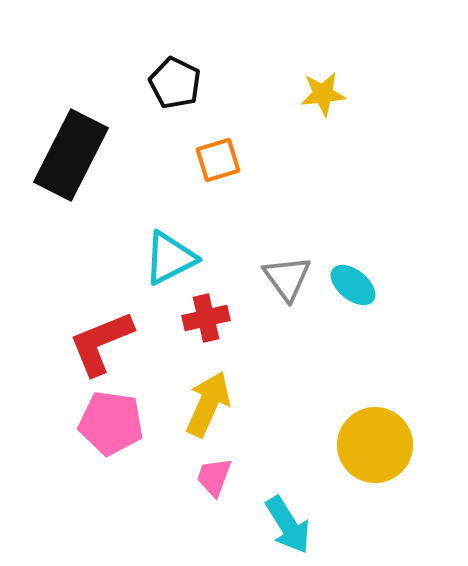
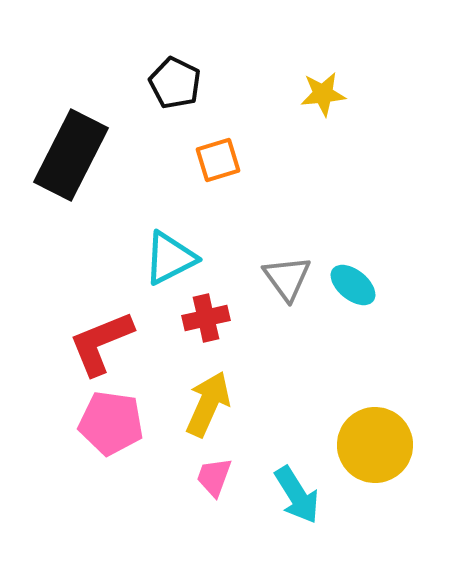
cyan arrow: moved 9 px right, 30 px up
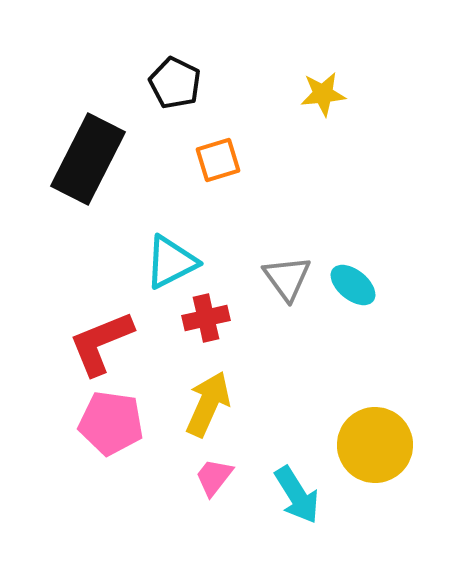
black rectangle: moved 17 px right, 4 px down
cyan triangle: moved 1 px right, 4 px down
pink trapezoid: rotated 18 degrees clockwise
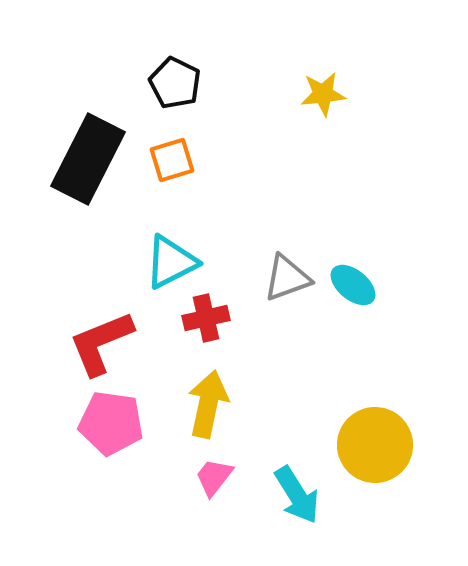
orange square: moved 46 px left
gray triangle: rotated 46 degrees clockwise
yellow arrow: rotated 12 degrees counterclockwise
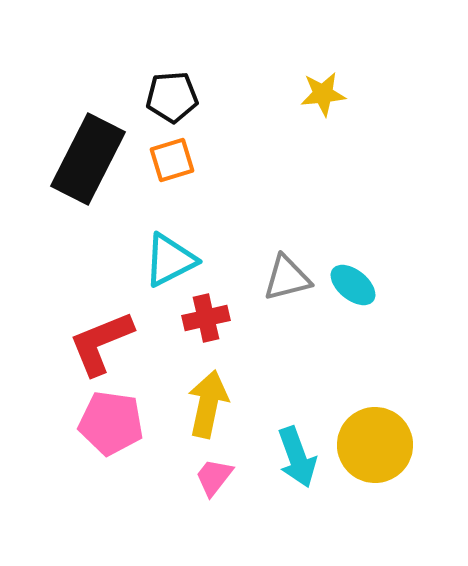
black pentagon: moved 3 px left, 14 px down; rotated 30 degrees counterclockwise
cyan triangle: moved 1 px left, 2 px up
gray triangle: rotated 6 degrees clockwise
cyan arrow: moved 38 px up; rotated 12 degrees clockwise
